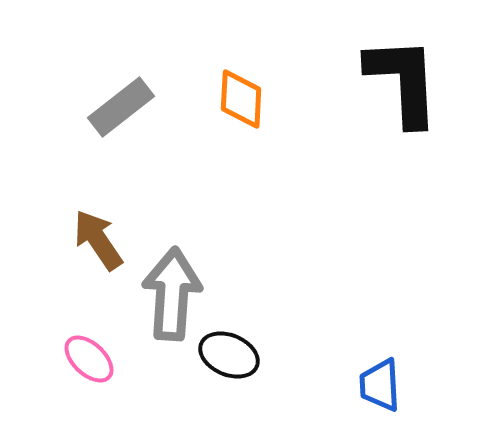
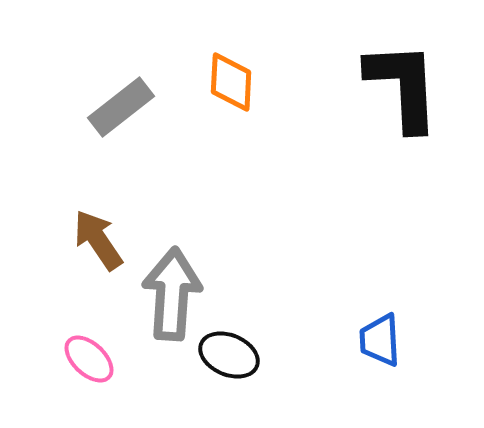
black L-shape: moved 5 px down
orange diamond: moved 10 px left, 17 px up
blue trapezoid: moved 45 px up
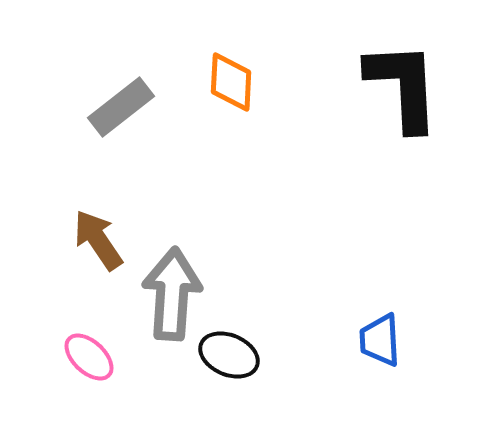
pink ellipse: moved 2 px up
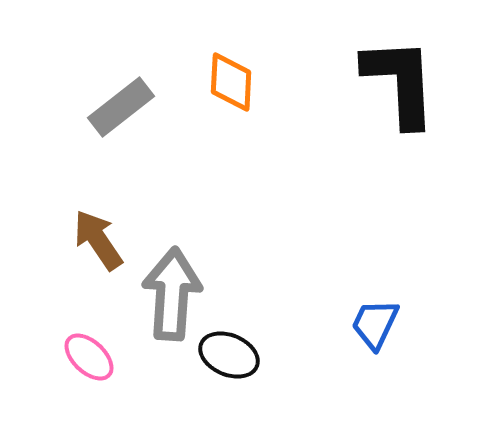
black L-shape: moved 3 px left, 4 px up
blue trapezoid: moved 5 px left, 16 px up; rotated 28 degrees clockwise
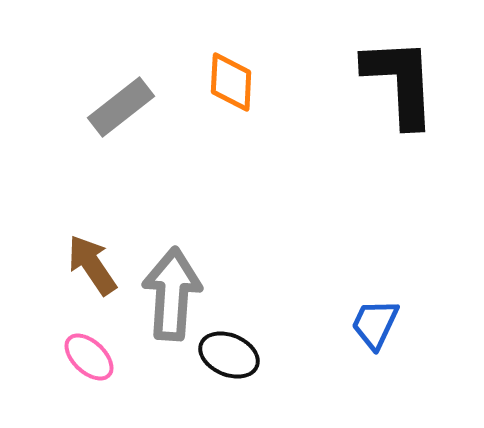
brown arrow: moved 6 px left, 25 px down
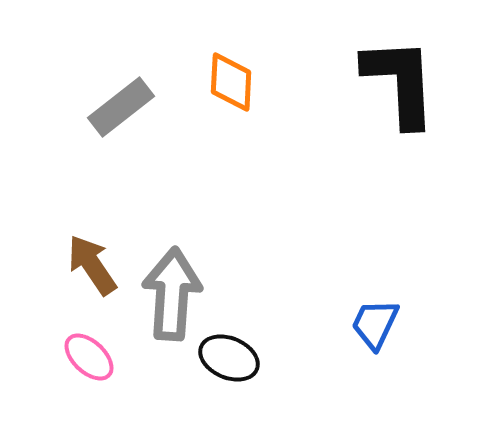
black ellipse: moved 3 px down
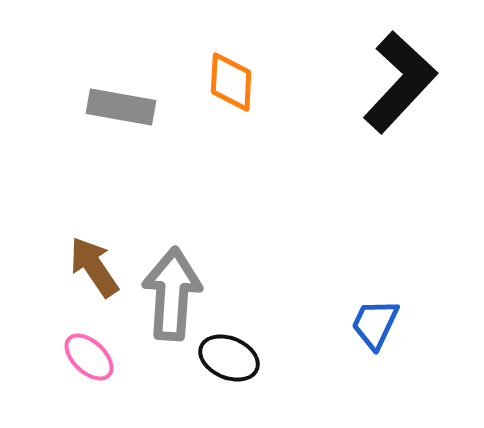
black L-shape: rotated 46 degrees clockwise
gray rectangle: rotated 48 degrees clockwise
brown arrow: moved 2 px right, 2 px down
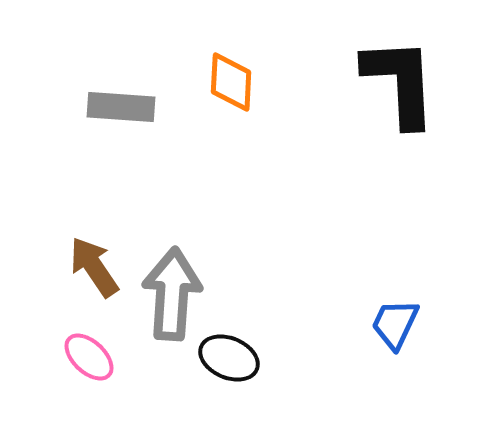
black L-shape: rotated 46 degrees counterclockwise
gray rectangle: rotated 6 degrees counterclockwise
blue trapezoid: moved 20 px right
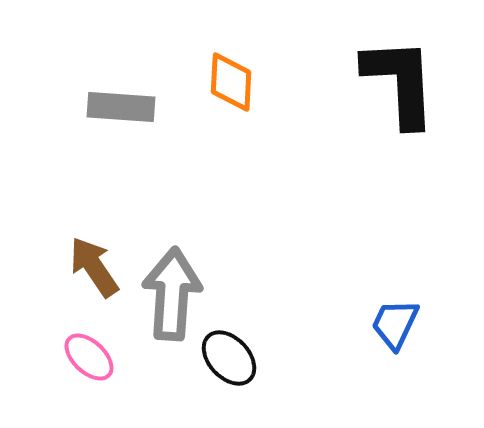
black ellipse: rotated 24 degrees clockwise
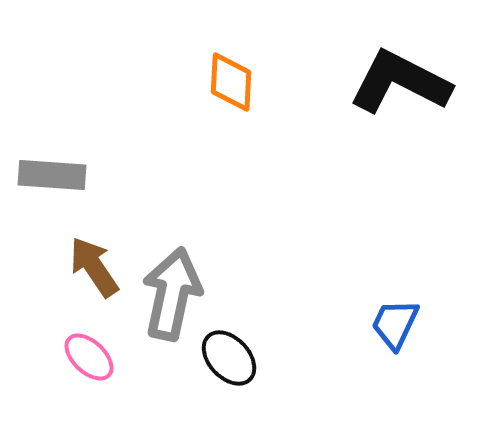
black L-shape: rotated 60 degrees counterclockwise
gray rectangle: moved 69 px left, 68 px down
gray arrow: rotated 8 degrees clockwise
